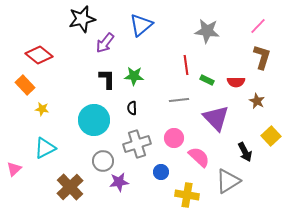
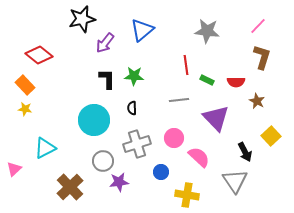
blue triangle: moved 1 px right, 5 px down
yellow star: moved 17 px left
gray triangle: moved 7 px right; rotated 32 degrees counterclockwise
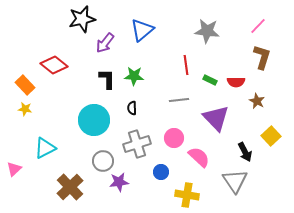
red diamond: moved 15 px right, 10 px down
green rectangle: moved 3 px right
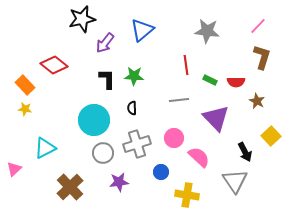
gray circle: moved 8 px up
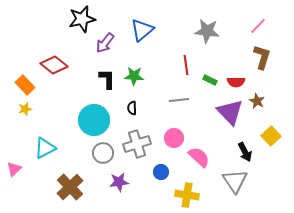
yellow star: rotated 24 degrees counterclockwise
purple triangle: moved 14 px right, 6 px up
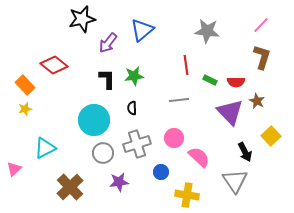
pink line: moved 3 px right, 1 px up
purple arrow: moved 3 px right
green star: rotated 12 degrees counterclockwise
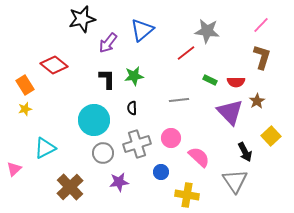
red line: moved 12 px up; rotated 60 degrees clockwise
orange rectangle: rotated 12 degrees clockwise
brown star: rotated 14 degrees clockwise
pink circle: moved 3 px left
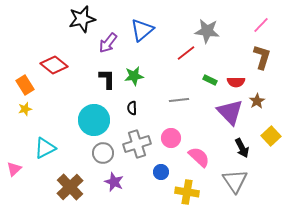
black arrow: moved 3 px left, 4 px up
purple star: moved 5 px left; rotated 30 degrees clockwise
yellow cross: moved 3 px up
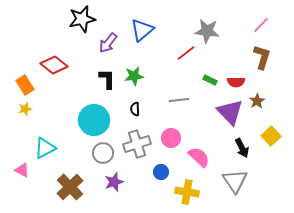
black semicircle: moved 3 px right, 1 px down
pink triangle: moved 8 px right, 1 px down; rotated 49 degrees counterclockwise
purple star: rotated 30 degrees clockwise
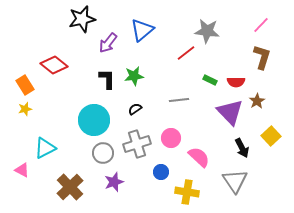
black semicircle: rotated 56 degrees clockwise
